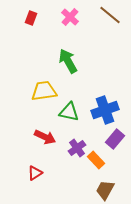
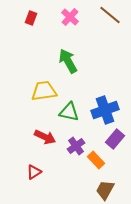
purple cross: moved 1 px left, 2 px up
red triangle: moved 1 px left, 1 px up
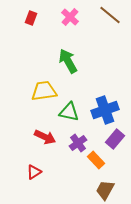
purple cross: moved 2 px right, 3 px up
